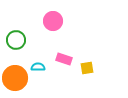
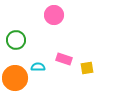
pink circle: moved 1 px right, 6 px up
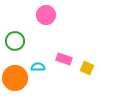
pink circle: moved 8 px left
green circle: moved 1 px left, 1 px down
yellow square: rotated 32 degrees clockwise
